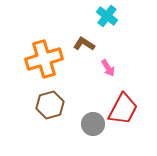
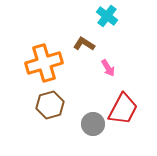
orange cross: moved 4 px down
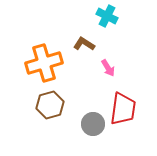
cyan cross: rotated 10 degrees counterclockwise
red trapezoid: rotated 20 degrees counterclockwise
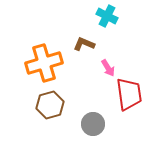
brown L-shape: rotated 10 degrees counterclockwise
red trapezoid: moved 6 px right, 15 px up; rotated 16 degrees counterclockwise
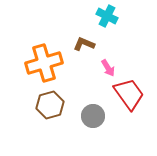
red trapezoid: rotated 28 degrees counterclockwise
gray circle: moved 8 px up
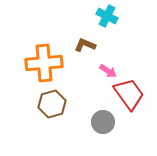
brown L-shape: moved 1 px right, 1 px down
orange cross: rotated 12 degrees clockwise
pink arrow: moved 3 px down; rotated 24 degrees counterclockwise
brown hexagon: moved 2 px right, 1 px up
gray circle: moved 10 px right, 6 px down
